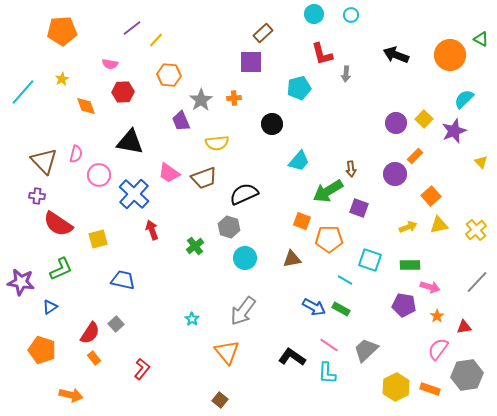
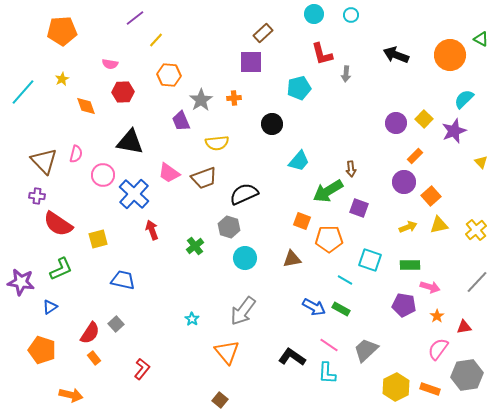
purple line at (132, 28): moved 3 px right, 10 px up
purple circle at (395, 174): moved 9 px right, 8 px down
pink circle at (99, 175): moved 4 px right
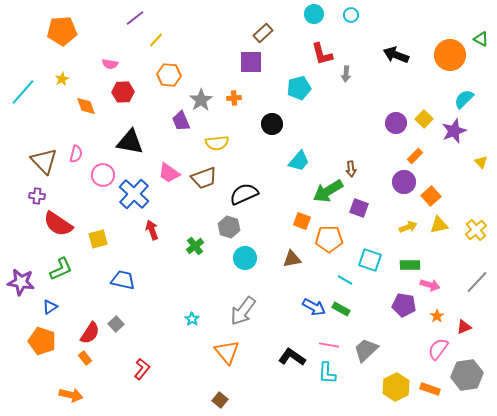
pink arrow at (430, 287): moved 2 px up
red triangle at (464, 327): rotated 14 degrees counterclockwise
pink line at (329, 345): rotated 24 degrees counterclockwise
orange pentagon at (42, 350): moved 9 px up
orange rectangle at (94, 358): moved 9 px left
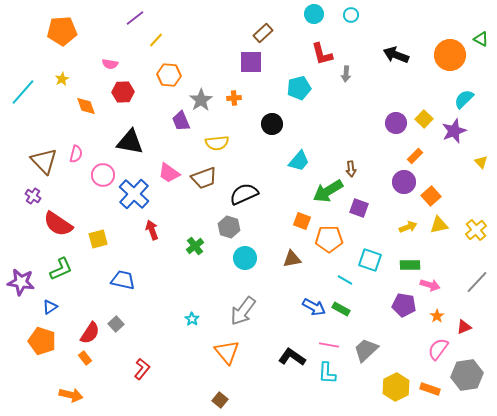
purple cross at (37, 196): moved 4 px left; rotated 28 degrees clockwise
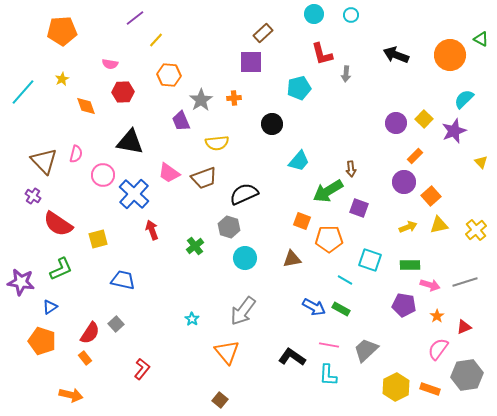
gray line at (477, 282): moved 12 px left; rotated 30 degrees clockwise
cyan L-shape at (327, 373): moved 1 px right, 2 px down
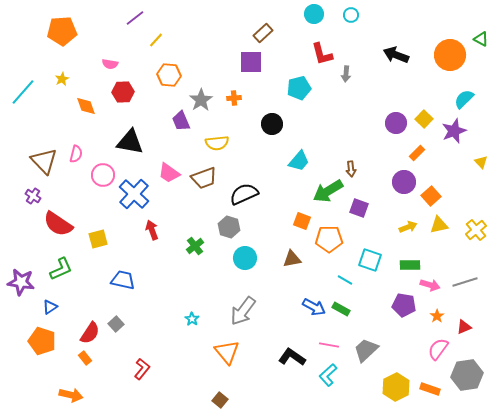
orange rectangle at (415, 156): moved 2 px right, 3 px up
cyan L-shape at (328, 375): rotated 45 degrees clockwise
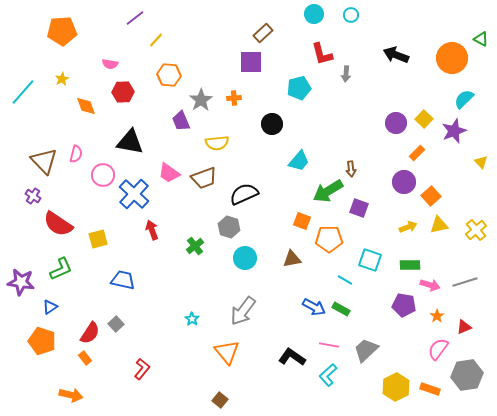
orange circle at (450, 55): moved 2 px right, 3 px down
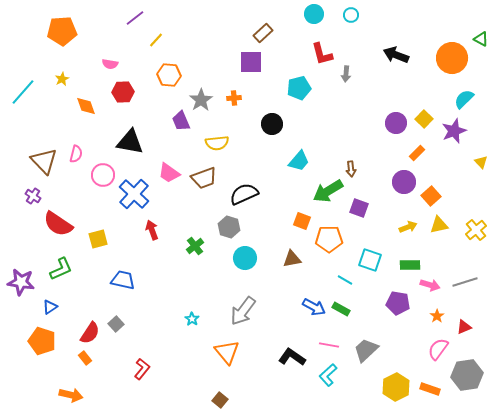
purple pentagon at (404, 305): moved 6 px left, 2 px up
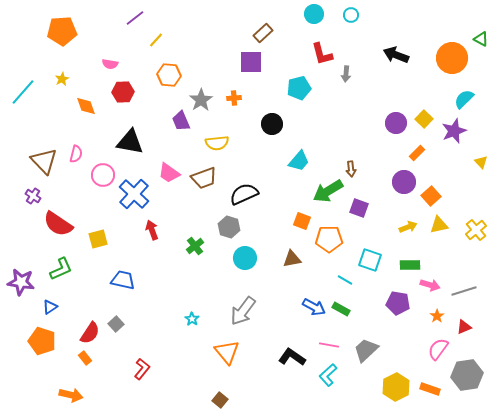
gray line at (465, 282): moved 1 px left, 9 px down
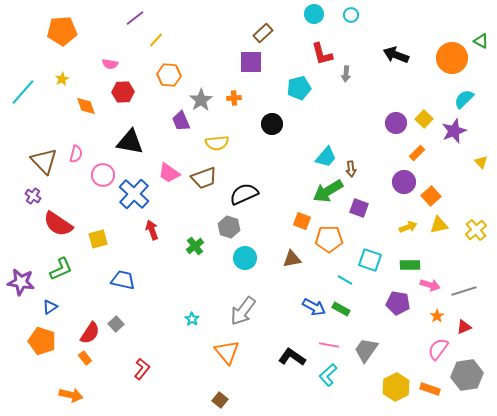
green triangle at (481, 39): moved 2 px down
cyan trapezoid at (299, 161): moved 27 px right, 4 px up
gray trapezoid at (366, 350): rotated 12 degrees counterclockwise
